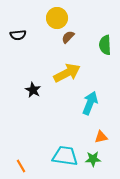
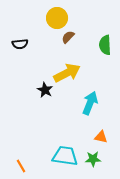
black semicircle: moved 2 px right, 9 px down
black star: moved 12 px right
orange triangle: rotated 24 degrees clockwise
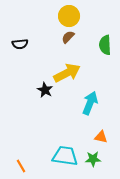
yellow circle: moved 12 px right, 2 px up
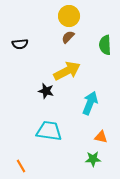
yellow arrow: moved 2 px up
black star: moved 1 px right, 1 px down; rotated 14 degrees counterclockwise
cyan trapezoid: moved 16 px left, 25 px up
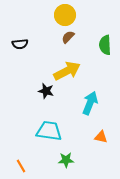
yellow circle: moved 4 px left, 1 px up
green star: moved 27 px left, 1 px down
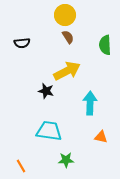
brown semicircle: rotated 104 degrees clockwise
black semicircle: moved 2 px right, 1 px up
cyan arrow: rotated 20 degrees counterclockwise
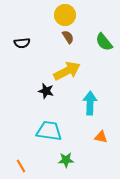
green semicircle: moved 1 px left, 3 px up; rotated 36 degrees counterclockwise
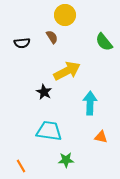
brown semicircle: moved 16 px left
black star: moved 2 px left, 1 px down; rotated 14 degrees clockwise
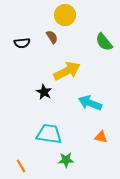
cyan arrow: rotated 70 degrees counterclockwise
cyan trapezoid: moved 3 px down
